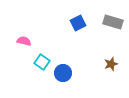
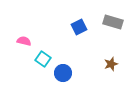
blue square: moved 1 px right, 4 px down
cyan square: moved 1 px right, 3 px up
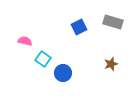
pink semicircle: moved 1 px right
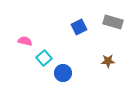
cyan square: moved 1 px right, 1 px up; rotated 14 degrees clockwise
brown star: moved 3 px left, 3 px up; rotated 16 degrees clockwise
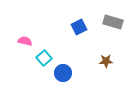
brown star: moved 2 px left
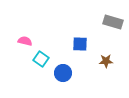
blue square: moved 1 px right, 17 px down; rotated 28 degrees clockwise
cyan square: moved 3 px left, 1 px down; rotated 14 degrees counterclockwise
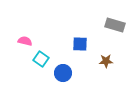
gray rectangle: moved 2 px right, 3 px down
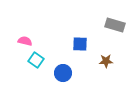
cyan square: moved 5 px left, 1 px down
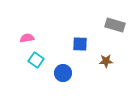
pink semicircle: moved 2 px right, 3 px up; rotated 24 degrees counterclockwise
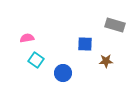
blue square: moved 5 px right
